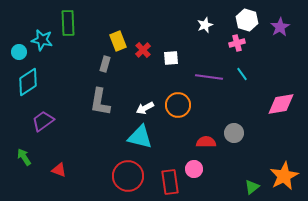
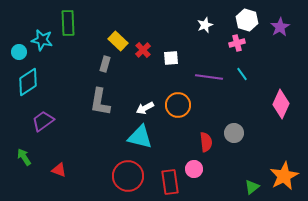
yellow rectangle: rotated 24 degrees counterclockwise
pink diamond: rotated 56 degrees counterclockwise
red semicircle: rotated 84 degrees clockwise
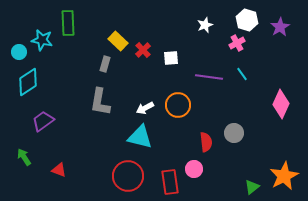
pink cross: rotated 14 degrees counterclockwise
